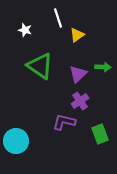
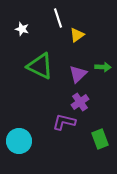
white star: moved 3 px left, 1 px up
green triangle: rotated 8 degrees counterclockwise
purple cross: moved 1 px down
green rectangle: moved 5 px down
cyan circle: moved 3 px right
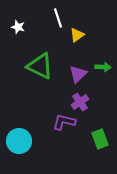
white star: moved 4 px left, 2 px up
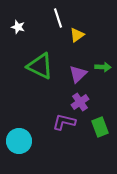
green rectangle: moved 12 px up
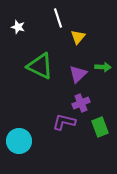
yellow triangle: moved 1 px right, 2 px down; rotated 14 degrees counterclockwise
purple cross: moved 1 px right, 1 px down; rotated 12 degrees clockwise
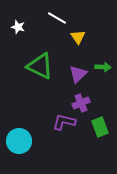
white line: moved 1 px left; rotated 42 degrees counterclockwise
yellow triangle: rotated 14 degrees counterclockwise
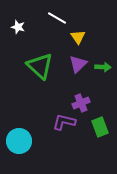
green triangle: rotated 16 degrees clockwise
purple triangle: moved 10 px up
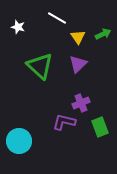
green arrow: moved 33 px up; rotated 28 degrees counterclockwise
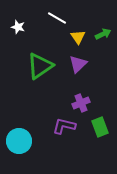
green triangle: rotated 44 degrees clockwise
purple L-shape: moved 4 px down
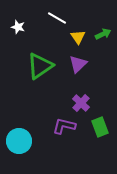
purple cross: rotated 24 degrees counterclockwise
